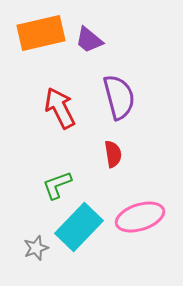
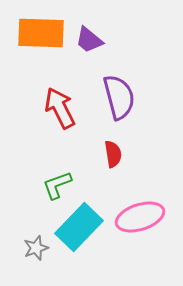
orange rectangle: rotated 15 degrees clockwise
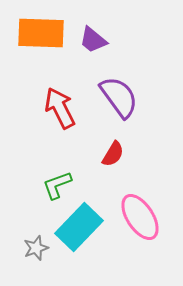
purple trapezoid: moved 4 px right
purple semicircle: rotated 21 degrees counterclockwise
red semicircle: rotated 40 degrees clockwise
pink ellipse: rotated 75 degrees clockwise
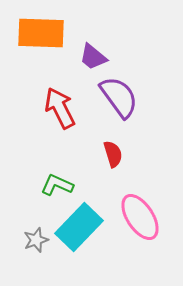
purple trapezoid: moved 17 px down
red semicircle: rotated 48 degrees counterclockwise
green L-shape: rotated 44 degrees clockwise
gray star: moved 8 px up
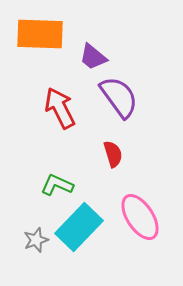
orange rectangle: moved 1 px left, 1 px down
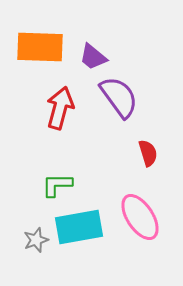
orange rectangle: moved 13 px down
red arrow: rotated 42 degrees clockwise
red semicircle: moved 35 px right, 1 px up
green L-shape: rotated 24 degrees counterclockwise
cyan rectangle: rotated 36 degrees clockwise
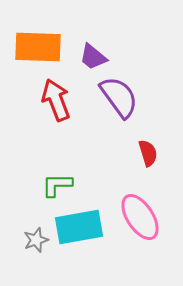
orange rectangle: moved 2 px left
red arrow: moved 4 px left, 8 px up; rotated 36 degrees counterclockwise
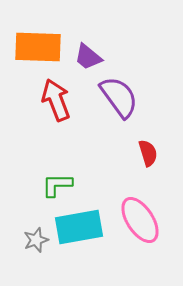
purple trapezoid: moved 5 px left
pink ellipse: moved 3 px down
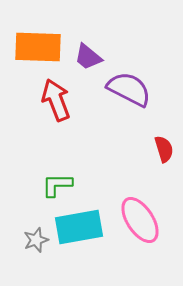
purple semicircle: moved 10 px right, 8 px up; rotated 27 degrees counterclockwise
red semicircle: moved 16 px right, 4 px up
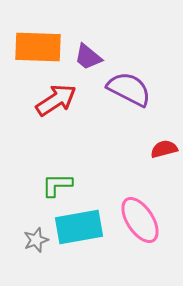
red arrow: rotated 78 degrees clockwise
red semicircle: rotated 88 degrees counterclockwise
